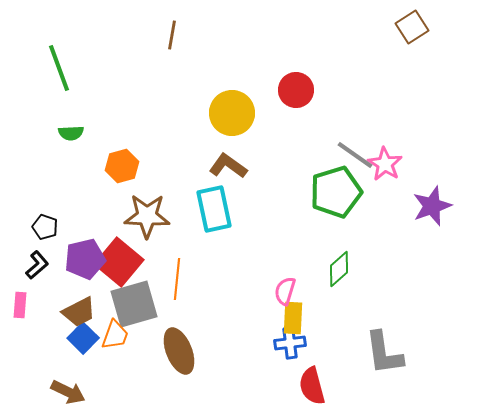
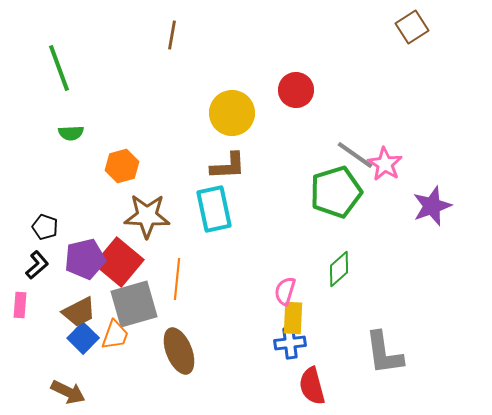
brown L-shape: rotated 141 degrees clockwise
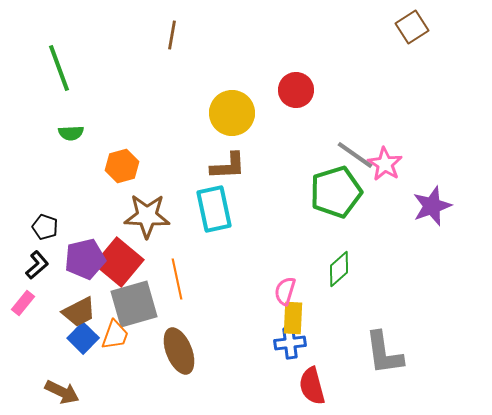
orange line: rotated 18 degrees counterclockwise
pink rectangle: moved 3 px right, 2 px up; rotated 35 degrees clockwise
brown arrow: moved 6 px left
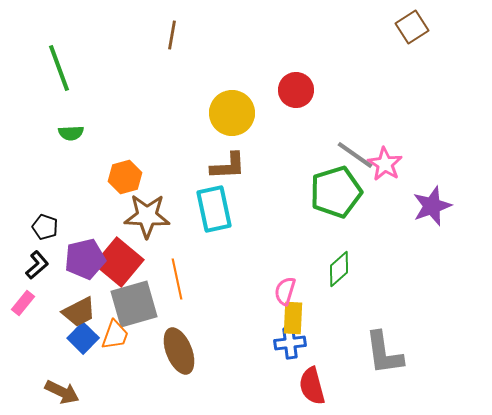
orange hexagon: moved 3 px right, 11 px down
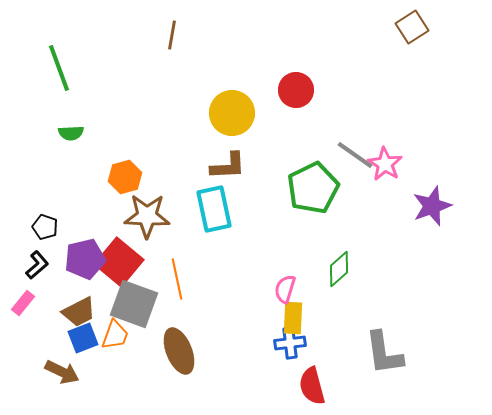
green pentagon: moved 23 px left, 4 px up; rotated 9 degrees counterclockwise
pink semicircle: moved 2 px up
gray square: rotated 36 degrees clockwise
blue square: rotated 24 degrees clockwise
brown arrow: moved 20 px up
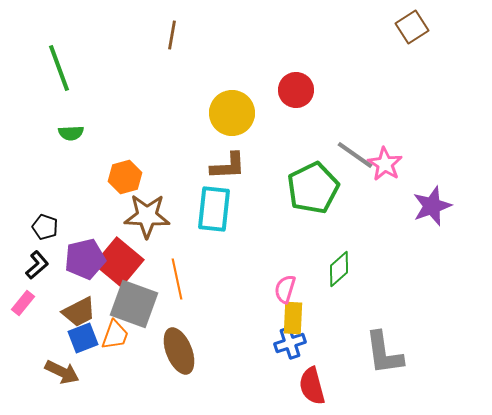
cyan rectangle: rotated 18 degrees clockwise
blue cross: rotated 12 degrees counterclockwise
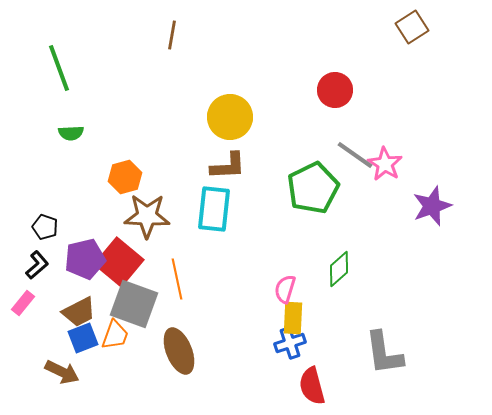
red circle: moved 39 px right
yellow circle: moved 2 px left, 4 px down
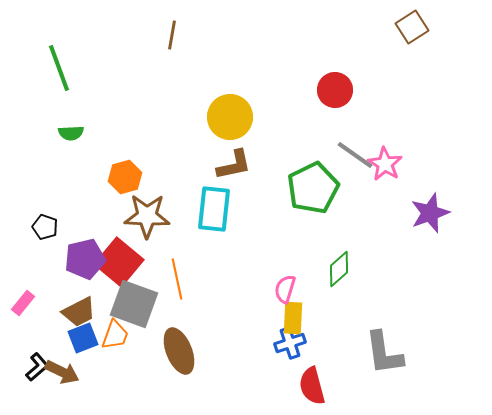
brown L-shape: moved 6 px right, 1 px up; rotated 9 degrees counterclockwise
purple star: moved 2 px left, 7 px down
black L-shape: moved 102 px down
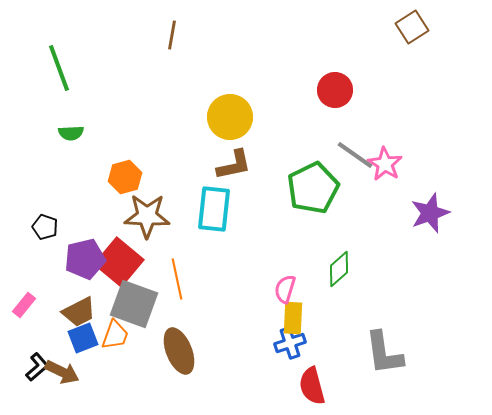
pink rectangle: moved 1 px right, 2 px down
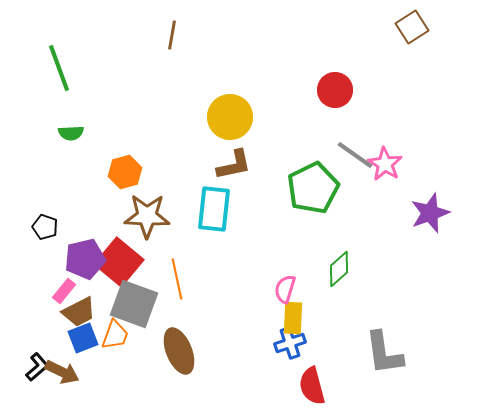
orange hexagon: moved 5 px up
pink rectangle: moved 40 px right, 14 px up
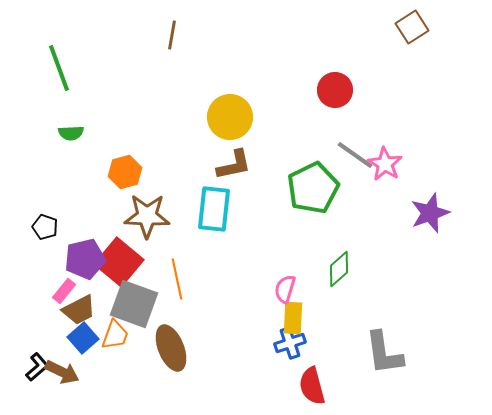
brown trapezoid: moved 2 px up
blue square: rotated 20 degrees counterclockwise
brown ellipse: moved 8 px left, 3 px up
